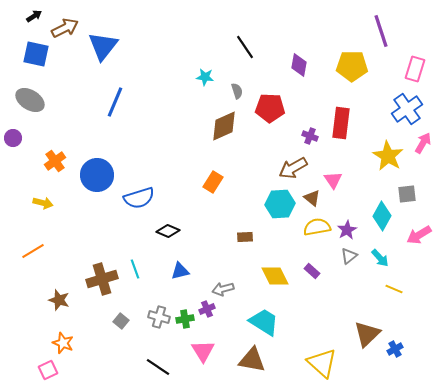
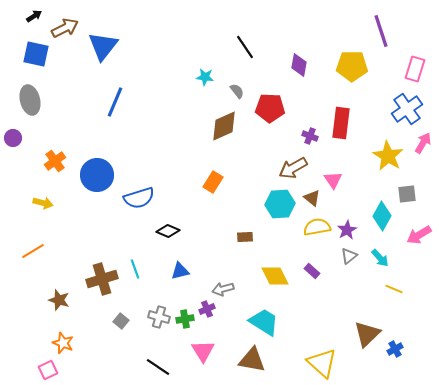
gray semicircle at (237, 91): rotated 21 degrees counterclockwise
gray ellipse at (30, 100): rotated 44 degrees clockwise
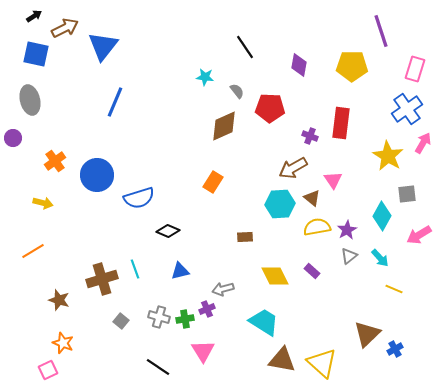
brown triangle at (252, 360): moved 30 px right
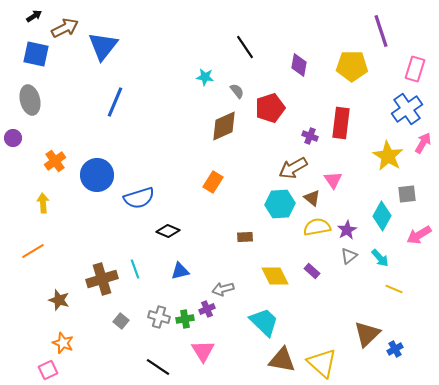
red pentagon at (270, 108): rotated 20 degrees counterclockwise
yellow arrow at (43, 203): rotated 108 degrees counterclockwise
cyan trapezoid at (264, 322): rotated 12 degrees clockwise
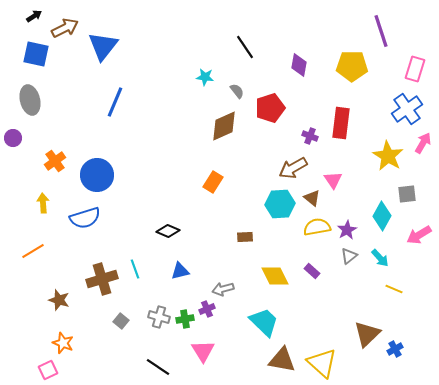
blue semicircle at (139, 198): moved 54 px left, 20 px down
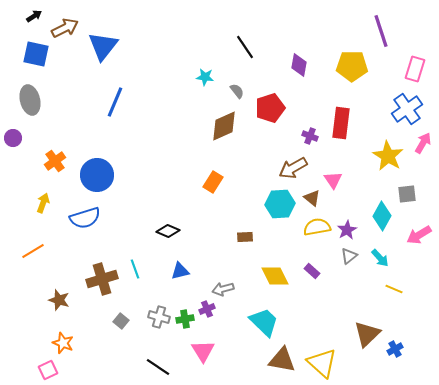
yellow arrow at (43, 203): rotated 24 degrees clockwise
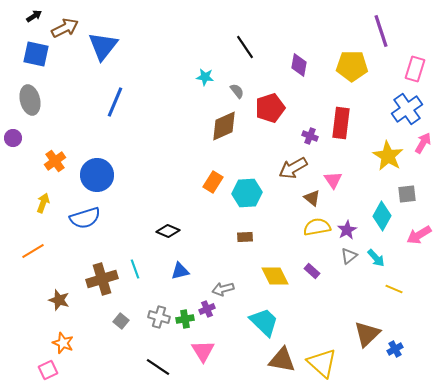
cyan hexagon at (280, 204): moved 33 px left, 11 px up
cyan arrow at (380, 258): moved 4 px left
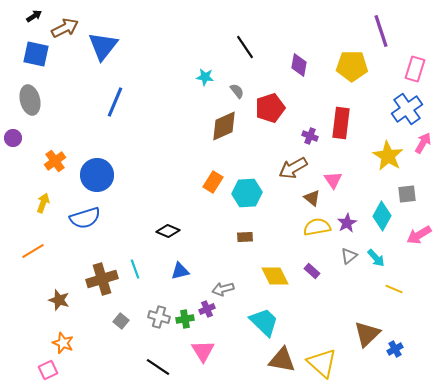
purple star at (347, 230): moved 7 px up
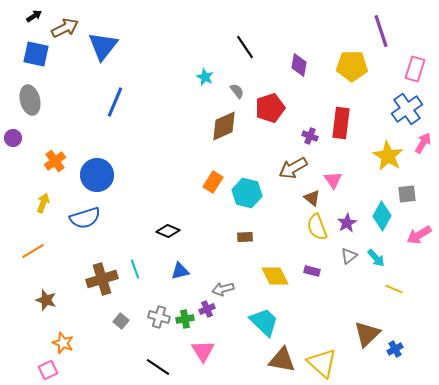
cyan star at (205, 77): rotated 18 degrees clockwise
cyan hexagon at (247, 193): rotated 16 degrees clockwise
yellow semicircle at (317, 227): rotated 100 degrees counterclockwise
purple rectangle at (312, 271): rotated 28 degrees counterclockwise
brown star at (59, 300): moved 13 px left
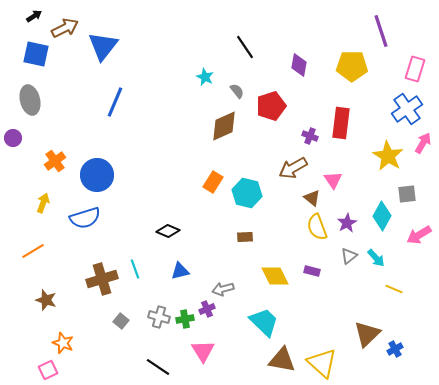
red pentagon at (270, 108): moved 1 px right, 2 px up
